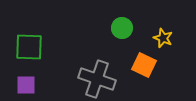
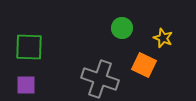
gray cross: moved 3 px right
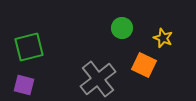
green square: rotated 16 degrees counterclockwise
gray cross: moved 2 px left; rotated 33 degrees clockwise
purple square: moved 2 px left; rotated 15 degrees clockwise
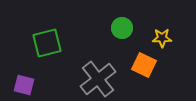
yellow star: moved 1 px left; rotated 24 degrees counterclockwise
green square: moved 18 px right, 4 px up
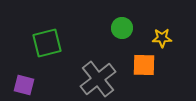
orange square: rotated 25 degrees counterclockwise
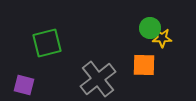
green circle: moved 28 px right
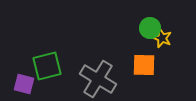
yellow star: rotated 24 degrees clockwise
green square: moved 23 px down
gray cross: rotated 21 degrees counterclockwise
purple square: moved 1 px up
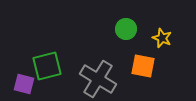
green circle: moved 24 px left, 1 px down
orange square: moved 1 px left, 1 px down; rotated 10 degrees clockwise
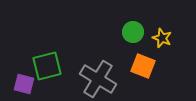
green circle: moved 7 px right, 3 px down
orange square: rotated 10 degrees clockwise
